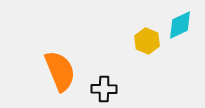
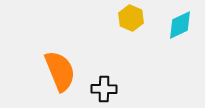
yellow hexagon: moved 16 px left, 23 px up
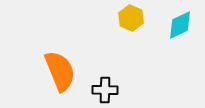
black cross: moved 1 px right, 1 px down
